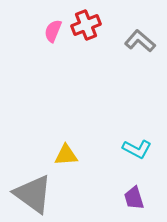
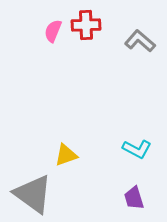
red cross: rotated 20 degrees clockwise
yellow triangle: rotated 15 degrees counterclockwise
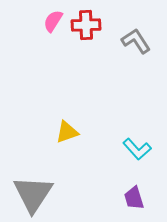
pink semicircle: moved 10 px up; rotated 10 degrees clockwise
gray L-shape: moved 4 px left; rotated 16 degrees clockwise
cyan L-shape: rotated 20 degrees clockwise
yellow triangle: moved 1 px right, 23 px up
gray triangle: rotated 27 degrees clockwise
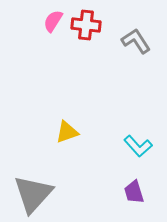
red cross: rotated 8 degrees clockwise
cyan L-shape: moved 1 px right, 3 px up
gray triangle: rotated 9 degrees clockwise
purple trapezoid: moved 6 px up
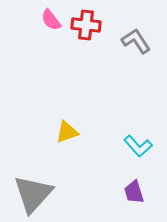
pink semicircle: moved 2 px left, 1 px up; rotated 70 degrees counterclockwise
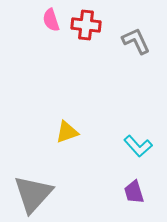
pink semicircle: rotated 20 degrees clockwise
gray L-shape: rotated 8 degrees clockwise
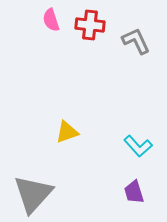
red cross: moved 4 px right
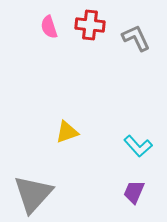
pink semicircle: moved 2 px left, 7 px down
gray L-shape: moved 3 px up
purple trapezoid: rotated 40 degrees clockwise
